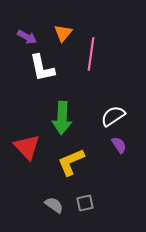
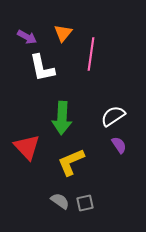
gray semicircle: moved 6 px right, 4 px up
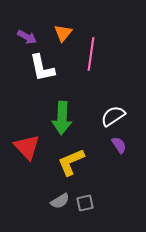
gray semicircle: rotated 114 degrees clockwise
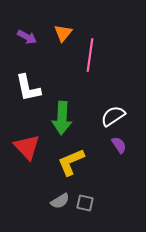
pink line: moved 1 px left, 1 px down
white L-shape: moved 14 px left, 20 px down
gray square: rotated 24 degrees clockwise
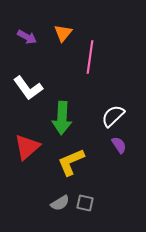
pink line: moved 2 px down
white L-shape: rotated 24 degrees counterclockwise
white semicircle: rotated 10 degrees counterclockwise
red triangle: rotated 32 degrees clockwise
gray semicircle: moved 2 px down
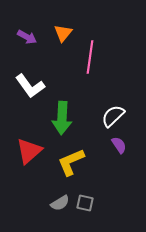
white L-shape: moved 2 px right, 2 px up
red triangle: moved 2 px right, 4 px down
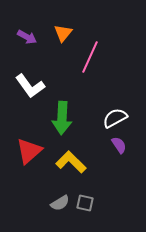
pink line: rotated 16 degrees clockwise
white semicircle: moved 2 px right, 2 px down; rotated 15 degrees clockwise
yellow L-shape: rotated 68 degrees clockwise
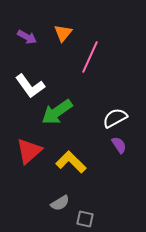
green arrow: moved 5 px left, 6 px up; rotated 52 degrees clockwise
gray square: moved 16 px down
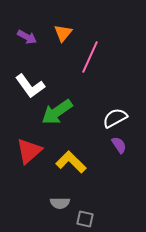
gray semicircle: rotated 30 degrees clockwise
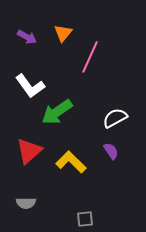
purple semicircle: moved 8 px left, 6 px down
gray semicircle: moved 34 px left
gray square: rotated 18 degrees counterclockwise
